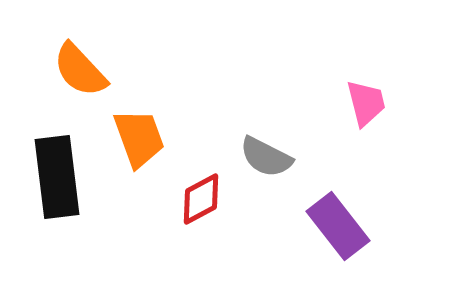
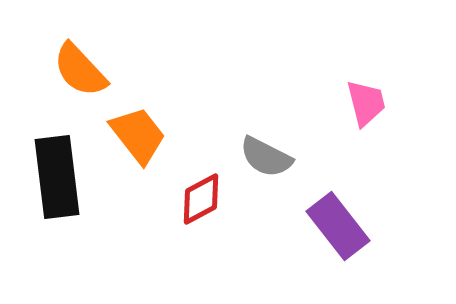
orange trapezoid: moved 1 px left, 3 px up; rotated 18 degrees counterclockwise
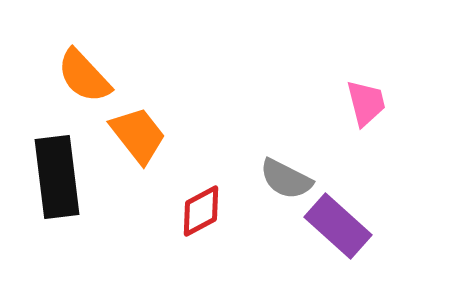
orange semicircle: moved 4 px right, 6 px down
gray semicircle: moved 20 px right, 22 px down
red diamond: moved 12 px down
purple rectangle: rotated 10 degrees counterclockwise
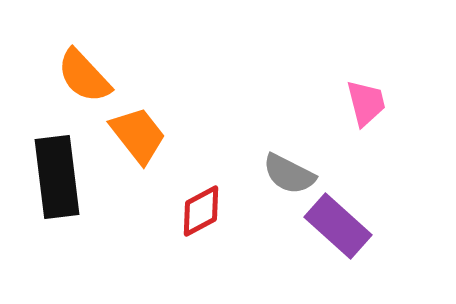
gray semicircle: moved 3 px right, 5 px up
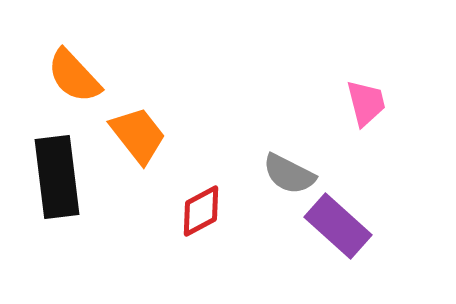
orange semicircle: moved 10 px left
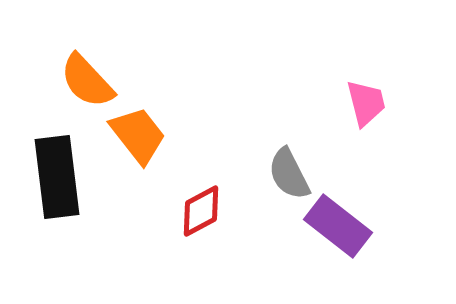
orange semicircle: moved 13 px right, 5 px down
gray semicircle: rotated 36 degrees clockwise
purple rectangle: rotated 4 degrees counterclockwise
